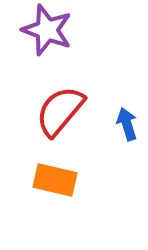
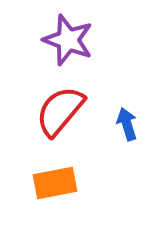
purple star: moved 21 px right, 10 px down
orange rectangle: moved 3 px down; rotated 24 degrees counterclockwise
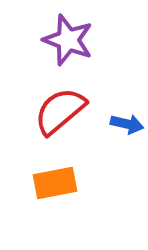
red semicircle: rotated 10 degrees clockwise
blue arrow: rotated 120 degrees clockwise
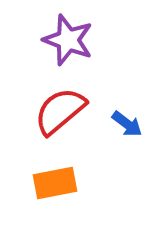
blue arrow: rotated 24 degrees clockwise
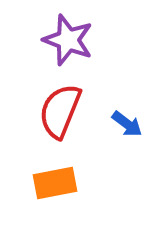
red semicircle: rotated 28 degrees counterclockwise
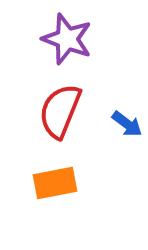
purple star: moved 1 px left, 1 px up
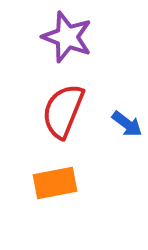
purple star: moved 2 px up
red semicircle: moved 3 px right
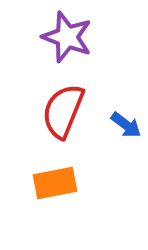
blue arrow: moved 1 px left, 1 px down
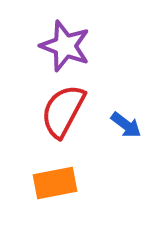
purple star: moved 2 px left, 9 px down
red semicircle: rotated 6 degrees clockwise
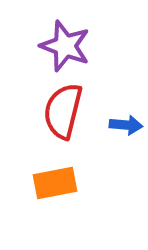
red semicircle: rotated 14 degrees counterclockwise
blue arrow: rotated 32 degrees counterclockwise
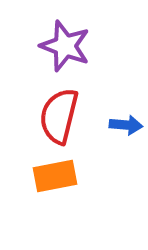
red semicircle: moved 4 px left, 5 px down
orange rectangle: moved 7 px up
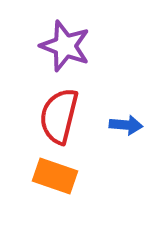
orange rectangle: rotated 30 degrees clockwise
